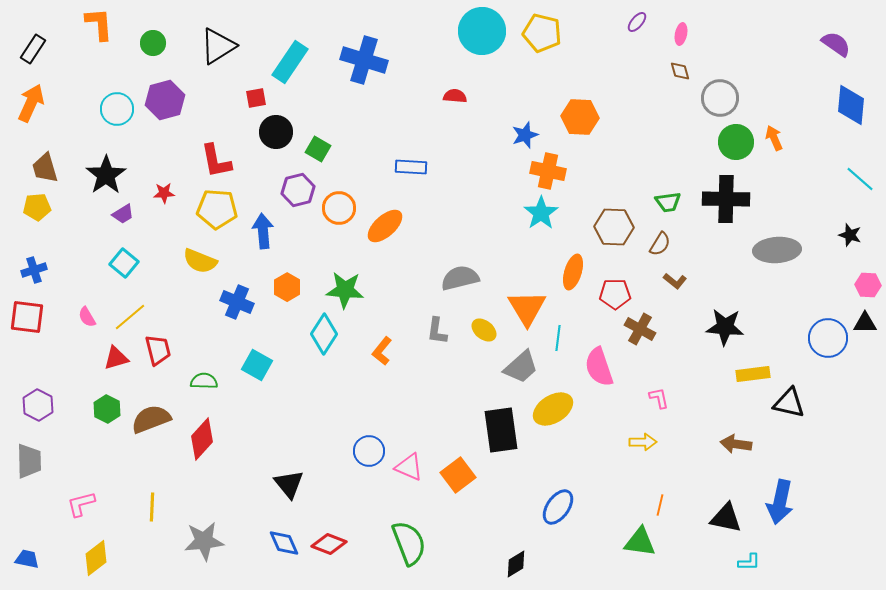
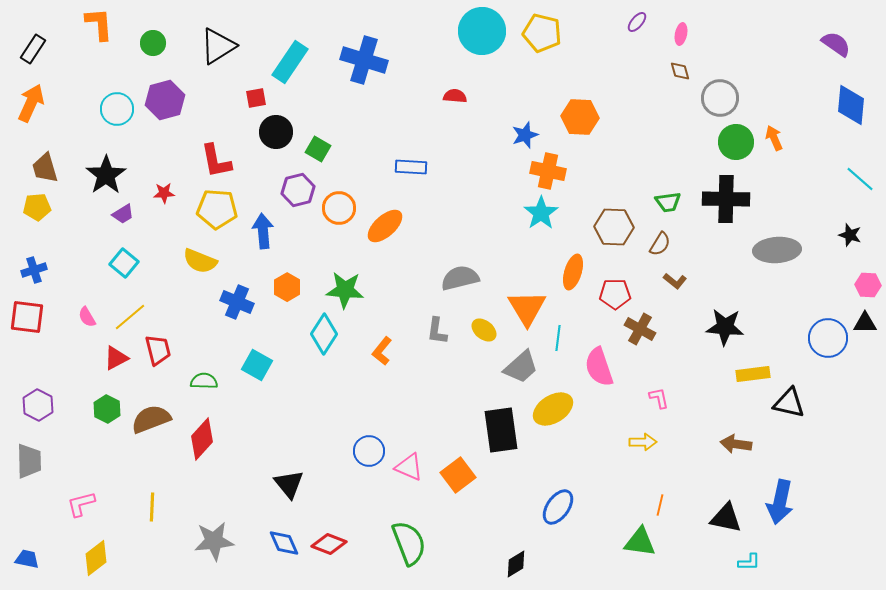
red triangle at (116, 358): rotated 12 degrees counterclockwise
gray star at (204, 541): moved 10 px right
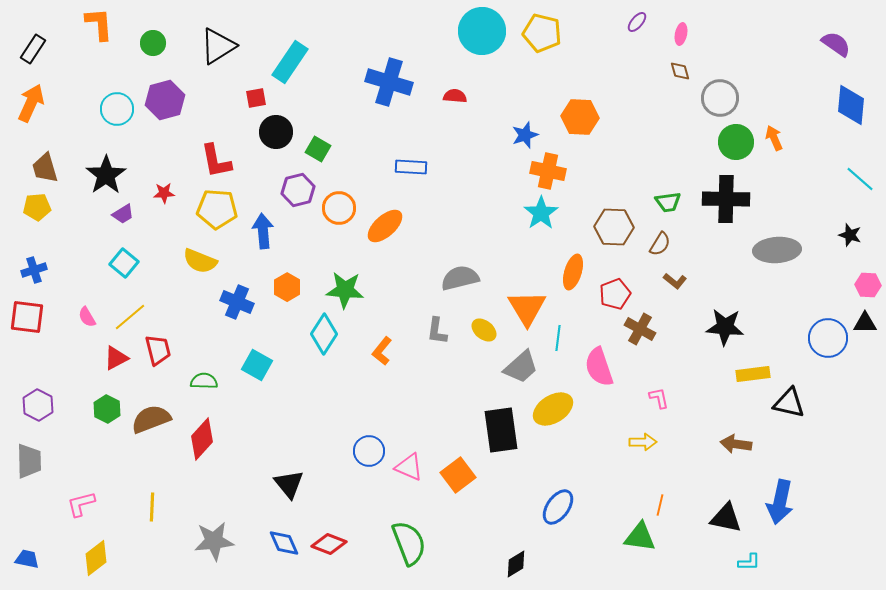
blue cross at (364, 60): moved 25 px right, 22 px down
red pentagon at (615, 294): rotated 20 degrees counterclockwise
green triangle at (640, 542): moved 5 px up
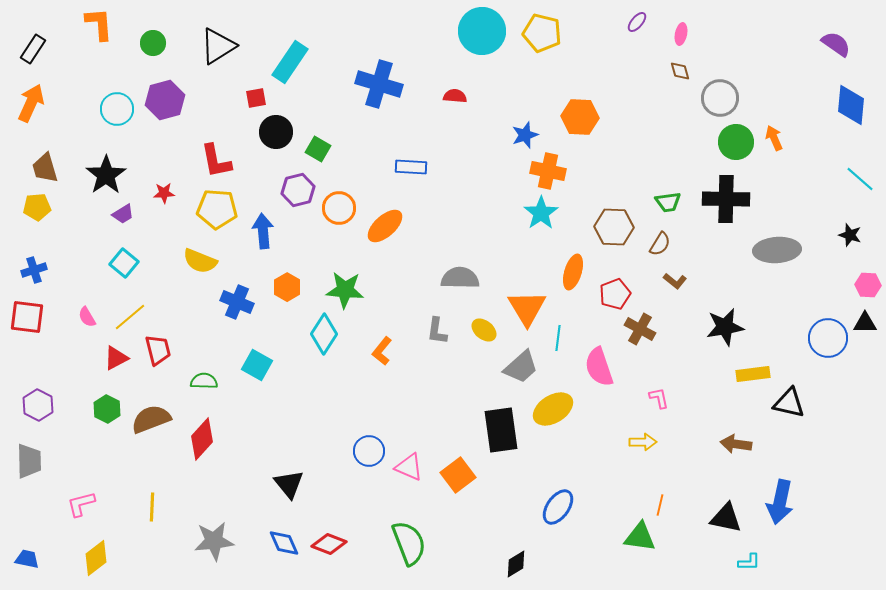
blue cross at (389, 82): moved 10 px left, 2 px down
gray semicircle at (460, 278): rotated 15 degrees clockwise
black star at (725, 327): rotated 15 degrees counterclockwise
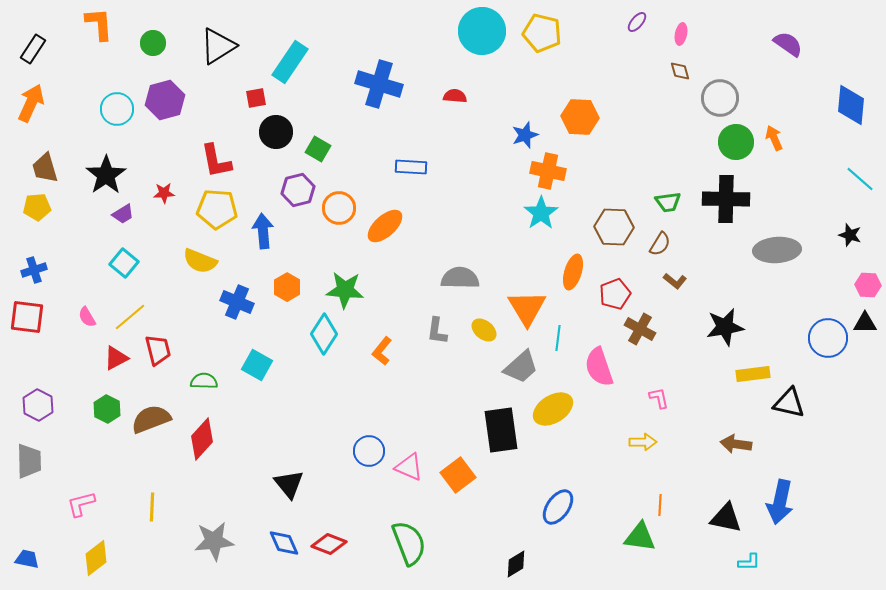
purple semicircle at (836, 44): moved 48 px left
orange line at (660, 505): rotated 10 degrees counterclockwise
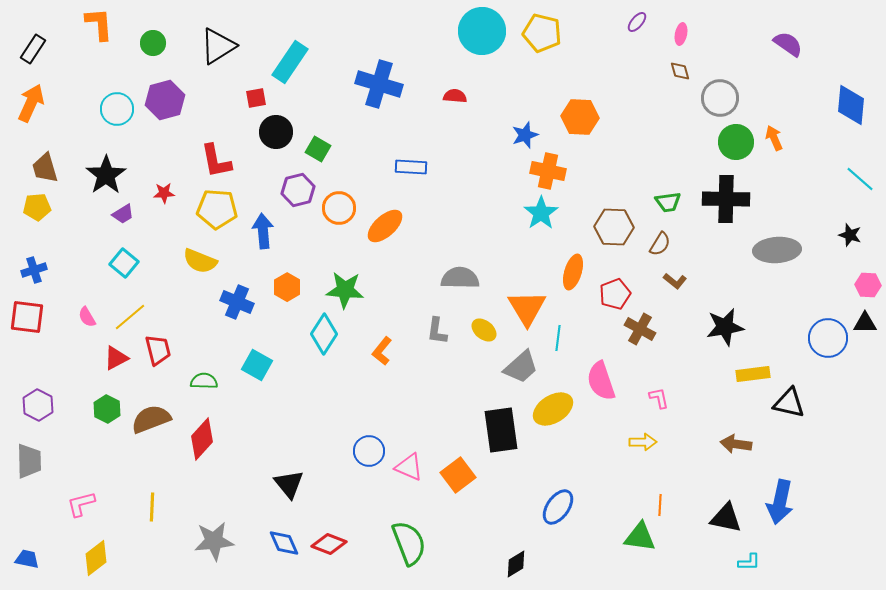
pink semicircle at (599, 367): moved 2 px right, 14 px down
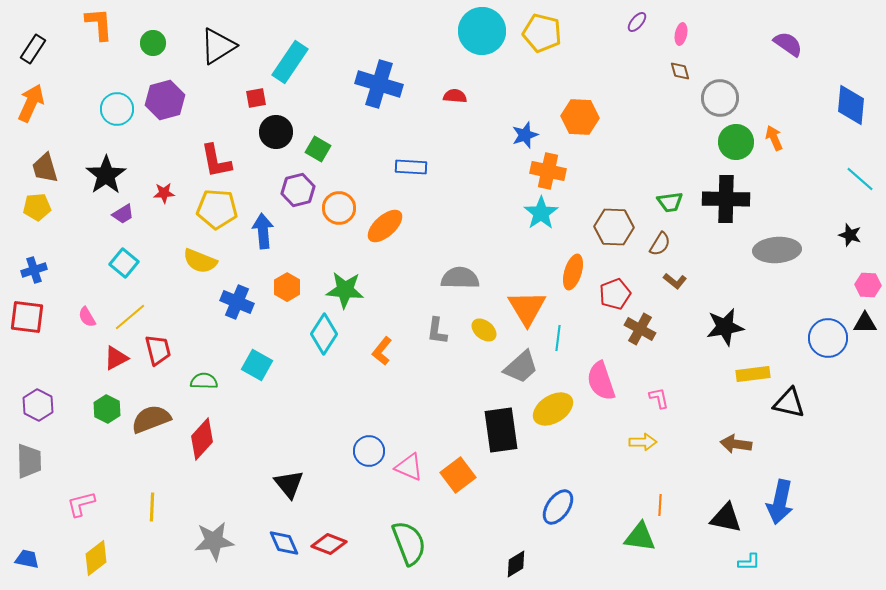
green trapezoid at (668, 202): moved 2 px right
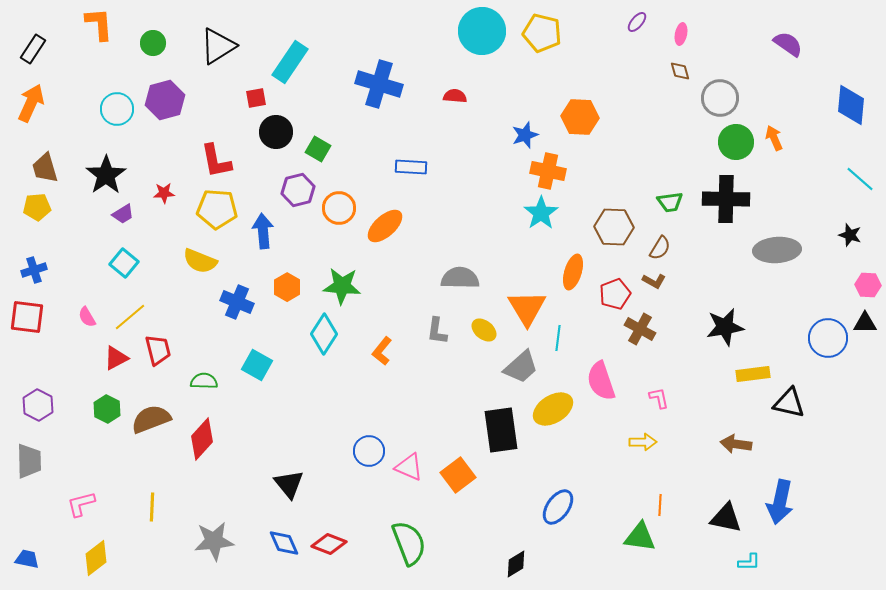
brown semicircle at (660, 244): moved 4 px down
brown L-shape at (675, 281): moved 21 px left; rotated 10 degrees counterclockwise
green star at (345, 290): moved 3 px left, 4 px up
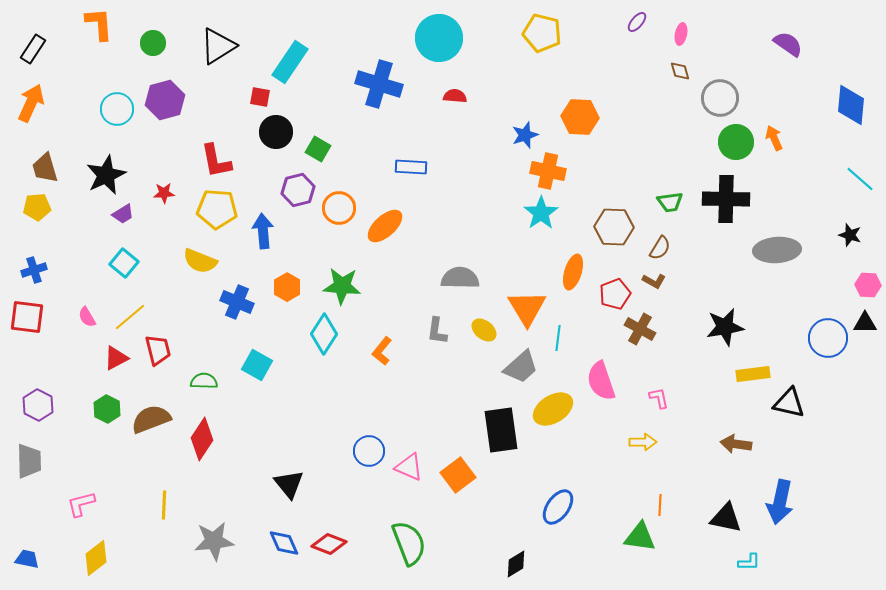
cyan circle at (482, 31): moved 43 px left, 7 px down
red square at (256, 98): moved 4 px right, 1 px up; rotated 20 degrees clockwise
black star at (106, 175): rotated 9 degrees clockwise
red diamond at (202, 439): rotated 9 degrees counterclockwise
yellow line at (152, 507): moved 12 px right, 2 px up
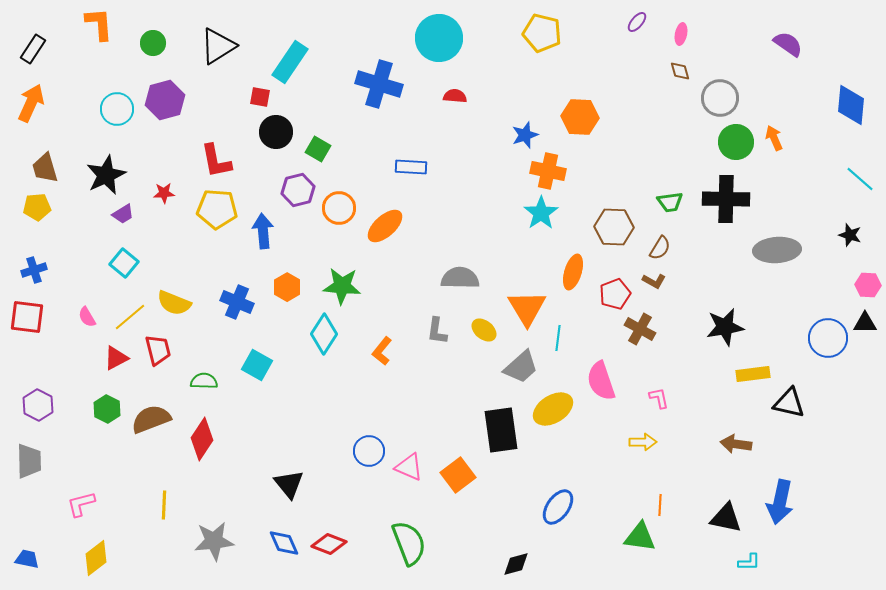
yellow semicircle at (200, 261): moved 26 px left, 42 px down
black diamond at (516, 564): rotated 16 degrees clockwise
